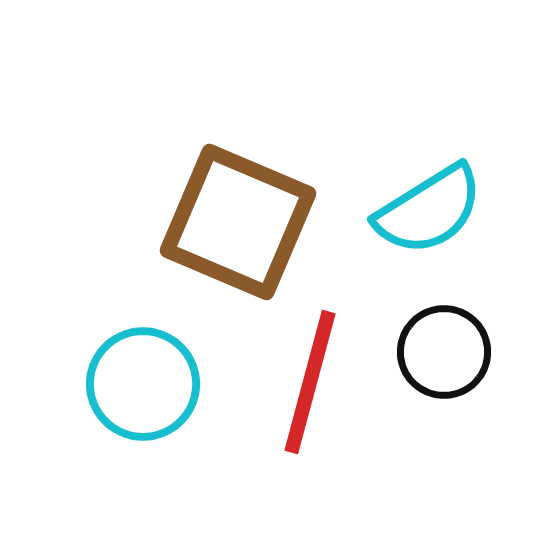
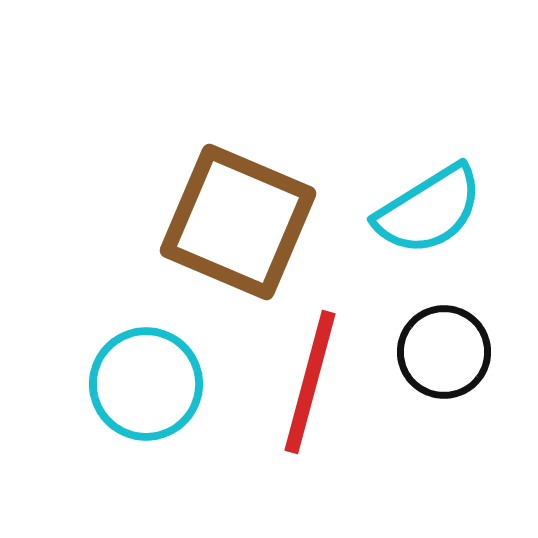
cyan circle: moved 3 px right
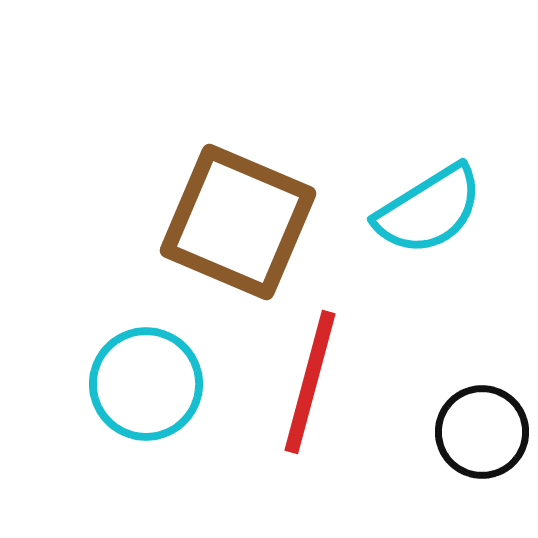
black circle: moved 38 px right, 80 px down
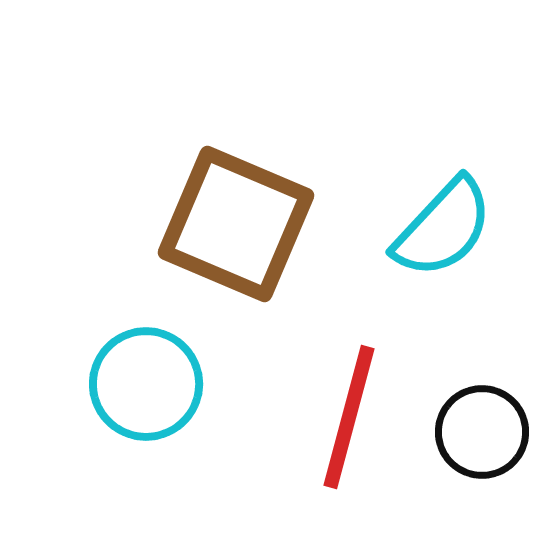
cyan semicircle: moved 14 px right, 18 px down; rotated 15 degrees counterclockwise
brown square: moved 2 px left, 2 px down
red line: moved 39 px right, 35 px down
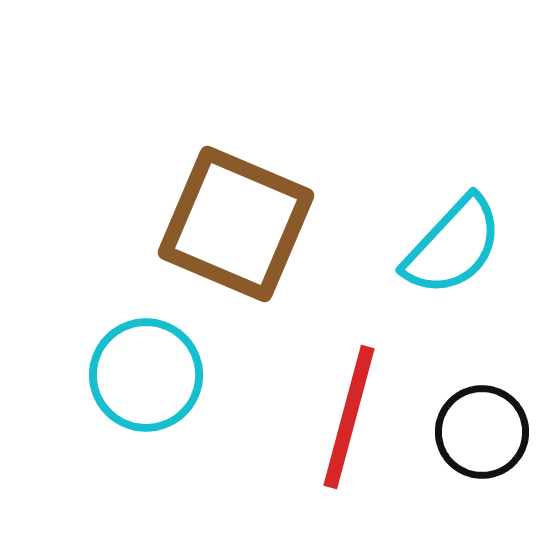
cyan semicircle: moved 10 px right, 18 px down
cyan circle: moved 9 px up
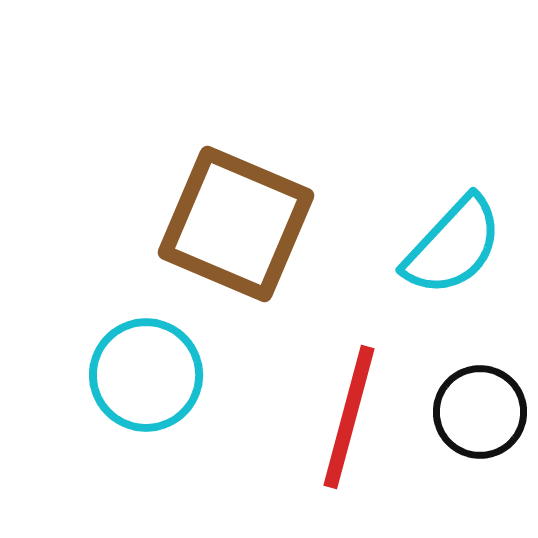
black circle: moved 2 px left, 20 px up
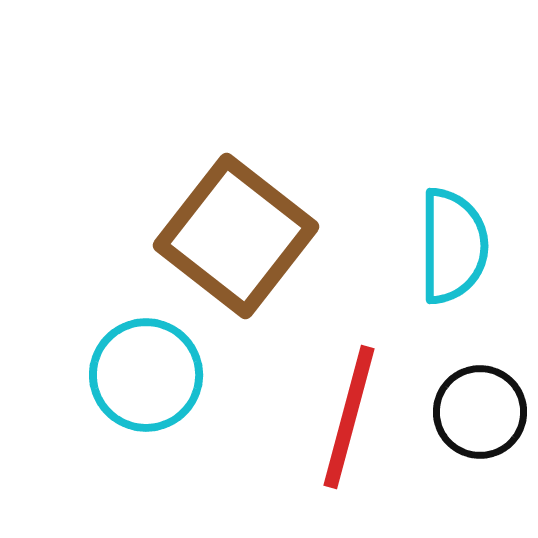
brown square: moved 12 px down; rotated 15 degrees clockwise
cyan semicircle: rotated 43 degrees counterclockwise
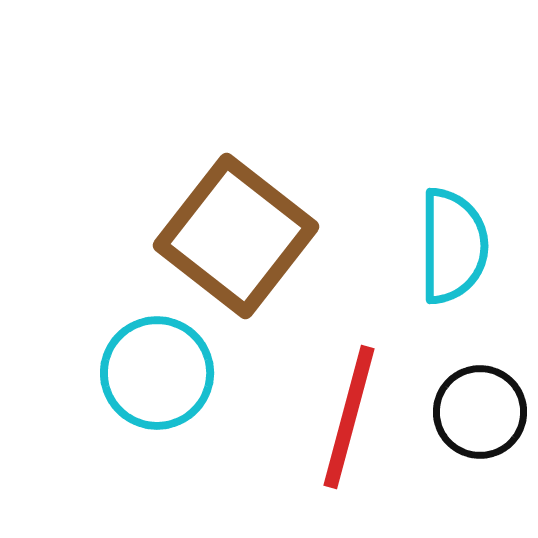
cyan circle: moved 11 px right, 2 px up
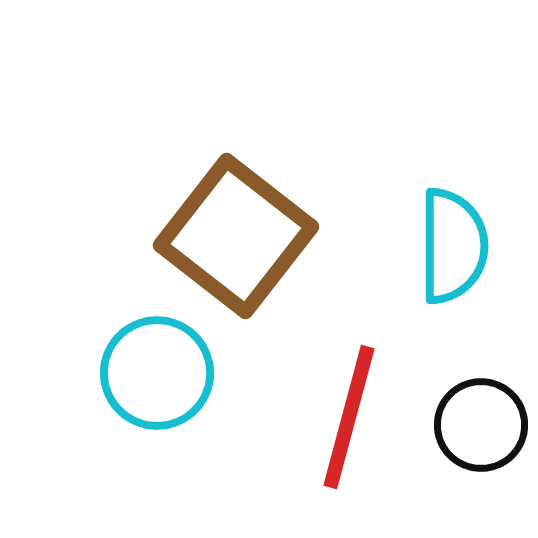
black circle: moved 1 px right, 13 px down
